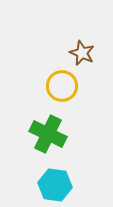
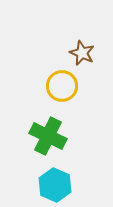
green cross: moved 2 px down
cyan hexagon: rotated 16 degrees clockwise
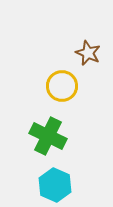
brown star: moved 6 px right
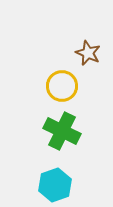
green cross: moved 14 px right, 5 px up
cyan hexagon: rotated 16 degrees clockwise
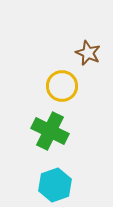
green cross: moved 12 px left
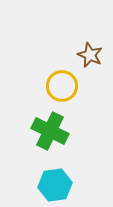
brown star: moved 2 px right, 2 px down
cyan hexagon: rotated 12 degrees clockwise
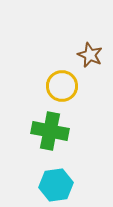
green cross: rotated 15 degrees counterclockwise
cyan hexagon: moved 1 px right
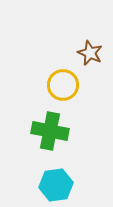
brown star: moved 2 px up
yellow circle: moved 1 px right, 1 px up
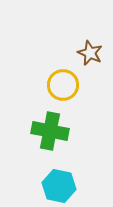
cyan hexagon: moved 3 px right, 1 px down; rotated 20 degrees clockwise
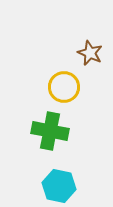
yellow circle: moved 1 px right, 2 px down
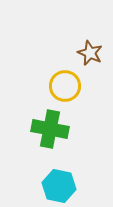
yellow circle: moved 1 px right, 1 px up
green cross: moved 2 px up
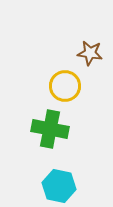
brown star: rotated 15 degrees counterclockwise
